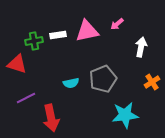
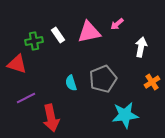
pink triangle: moved 2 px right, 1 px down
white rectangle: rotated 63 degrees clockwise
cyan semicircle: rotated 84 degrees clockwise
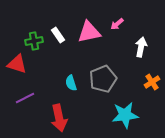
purple line: moved 1 px left
red arrow: moved 8 px right
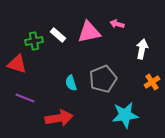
pink arrow: rotated 56 degrees clockwise
white rectangle: rotated 14 degrees counterclockwise
white arrow: moved 1 px right, 2 px down
purple line: rotated 48 degrees clockwise
red arrow: rotated 88 degrees counterclockwise
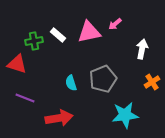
pink arrow: moved 2 px left; rotated 56 degrees counterclockwise
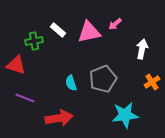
white rectangle: moved 5 px up
red triangle: moved 1 px left, 1 px down
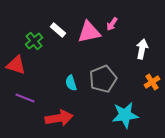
pink arrow: moved 3 px left; rotated 16 degrees counterclockwise
green cross: rotated 30 degrees counterclockwise
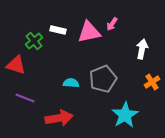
white rectangle: rotated 28 degrees counterclockwise
cyan semicircle: rotated 112 degrees clockwise
cyan star: rotated 24 degrees counterclockwise
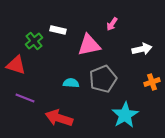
pink triangle: moved 13 px down
white arrow: rotated 66 degrees clockwise
orange cross: rotated 14 degrees clockwise
red arrow: rotated 152 degrees counterclockwise
